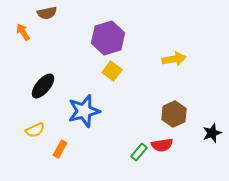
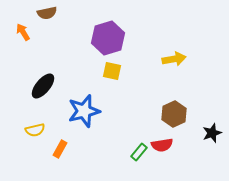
yellow square: rotated 24 degrees counterclockwise
yellow semicircle: rotated 12 degrees clockwise
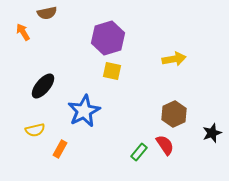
blue star: rotated 12 degrees counterclockwise
red semicircle: moved 3 px right; rotated 115 degrees counterclockwise
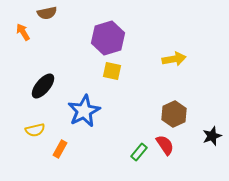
black star: moved 3 px down
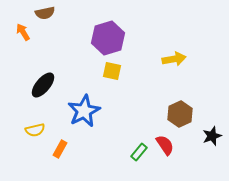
brown semicircle: moved 2 px left
black ellipse: moved 1 px up
brown hexagon: moved 6 px right
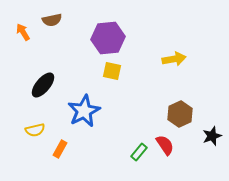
brown semicircle: moved 7 px right, 7 px down
purple hexagon: rotated 12 degrees clockwise
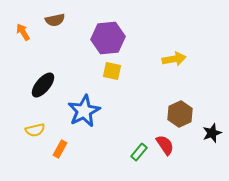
brown semicircle: moved 3 px right
black star: moved 3 px up
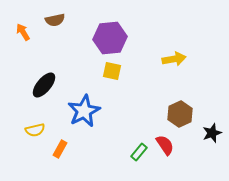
purple hexagon: moved 2 px right
black ellipse: moved 1 px right
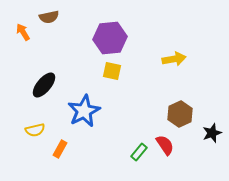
brown semicircle: moved 6 px left, 3 px up
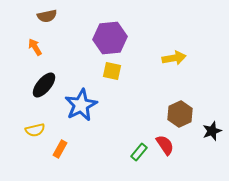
brown semicircle: moved 2 px left, 1 px up
orange arrow: moved 12 px right, 15 px down
yellow arrow: moved 1 px up
blue star: moved 3 px left, 6 px up
black star: moved 2 px up
